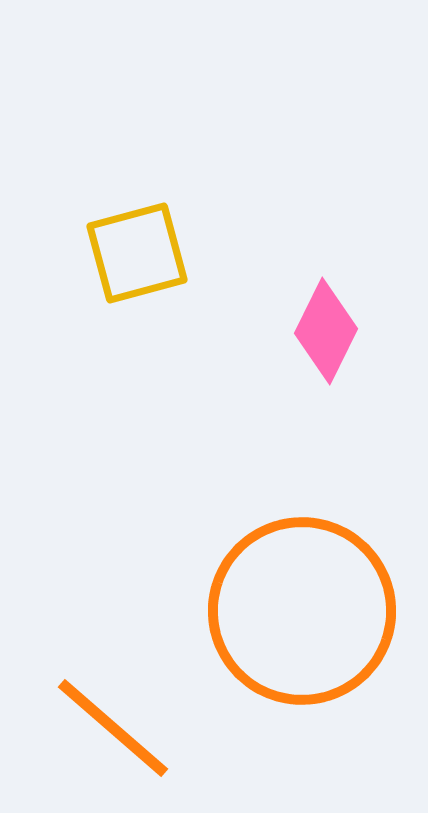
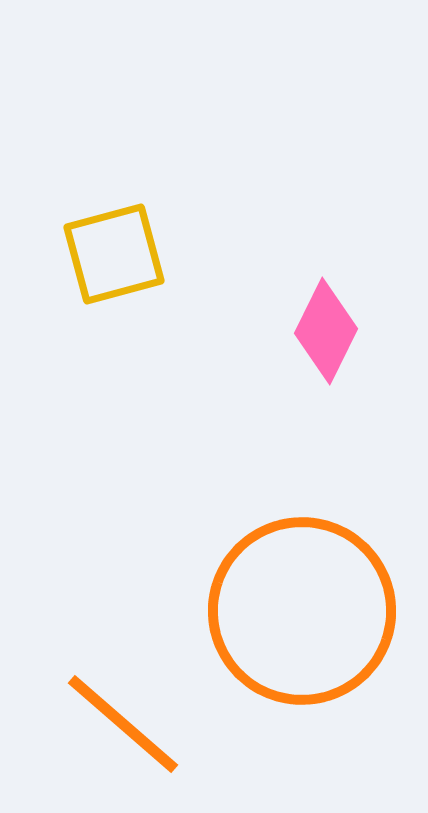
yellow square: moved 23 px left, 1 px down
orange line: moved 10 px right, 4 px up
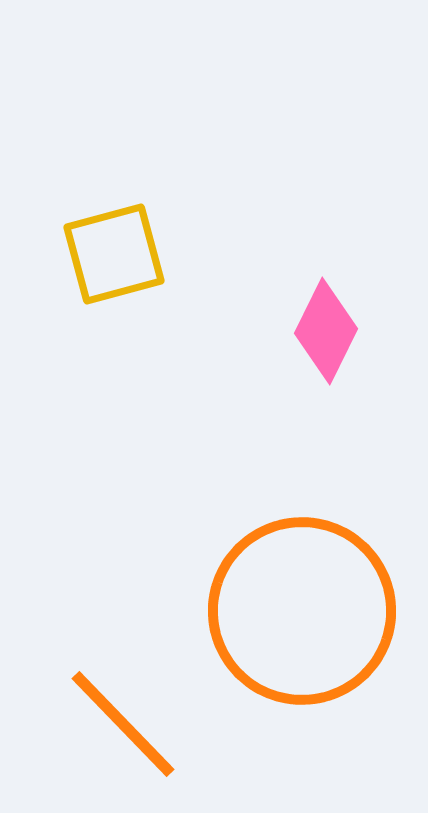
orange line: rotated 5 degrees clockwise
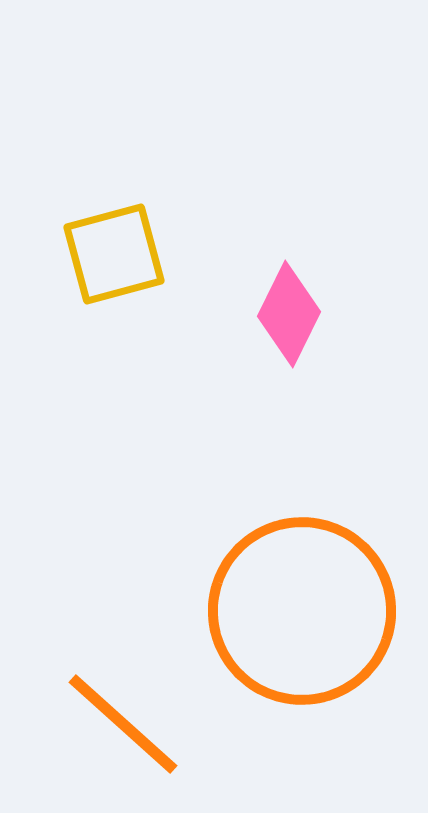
pink diamond: moved 37 px left, 17 px up
orange line: rotated 4 degrees counterclockwise
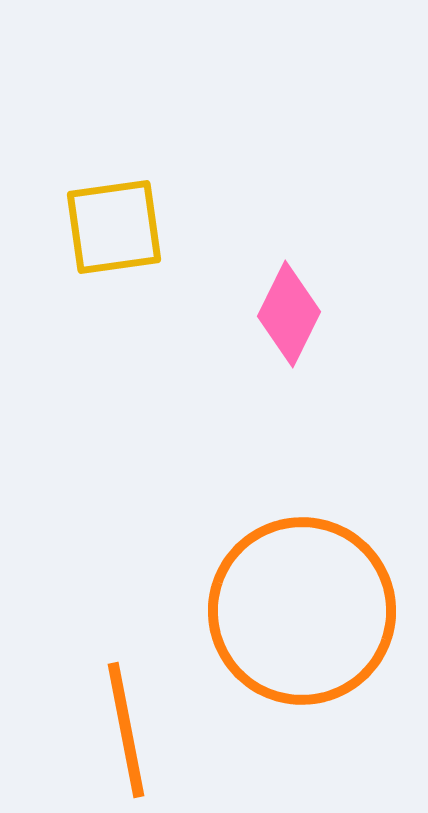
yellow square: moved 27 px up; rotated 7 degrees clockwise
orange line: moved 3 px right, 6 px down; rotated 37 degrees clockwise
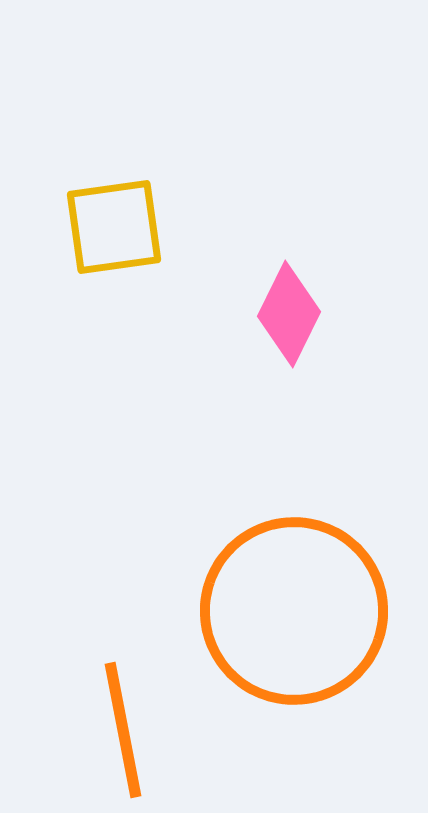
orange circle: moved 8 px left
orange line: moved 3 px left
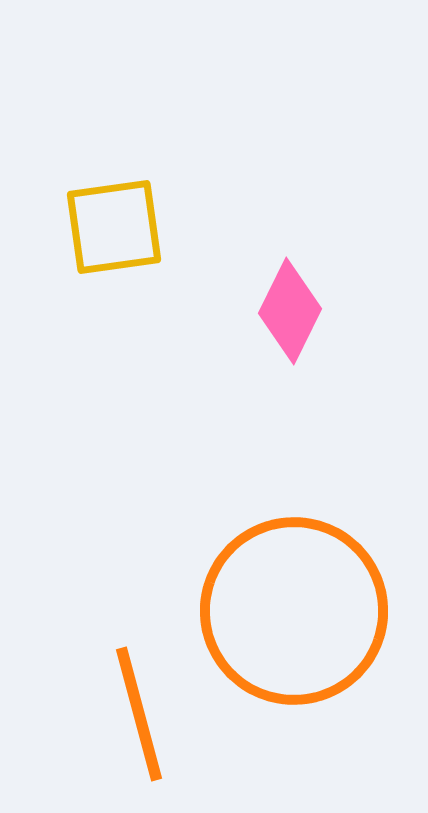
pink diamond: moved 1 px right, 3 px up
orange line: moved 16 px right, 16 px up; rotated 4 degrees counterclockwise
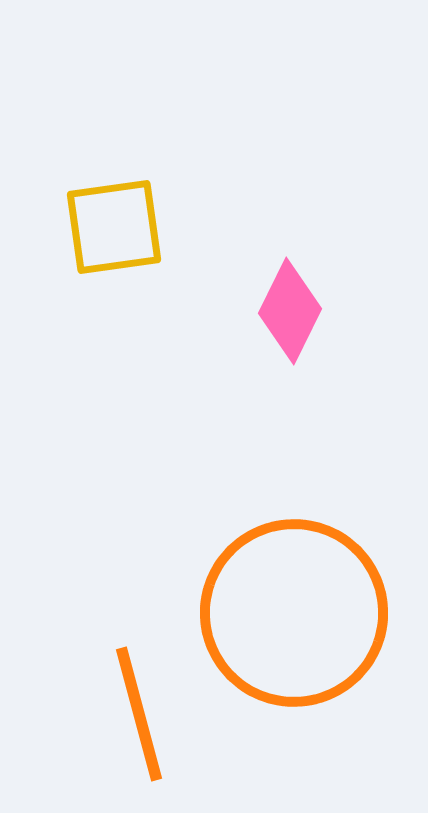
orange circle: moved 2 px down
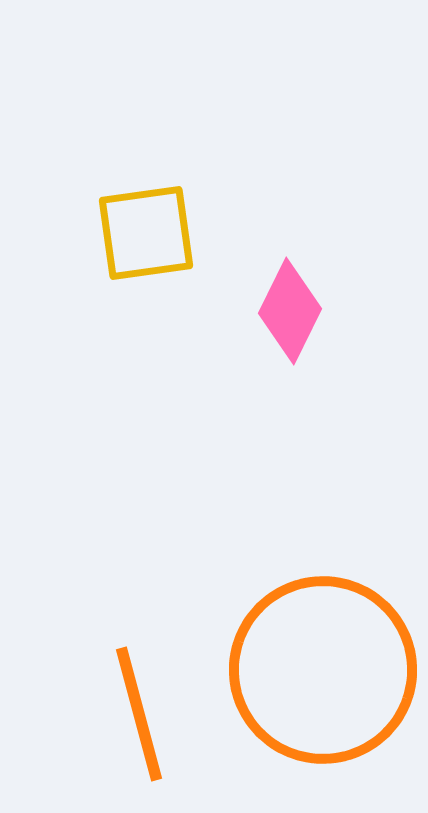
yellow square: moved 32 px right, 6 px down
orange circle: moved 29 px right, 57 px down
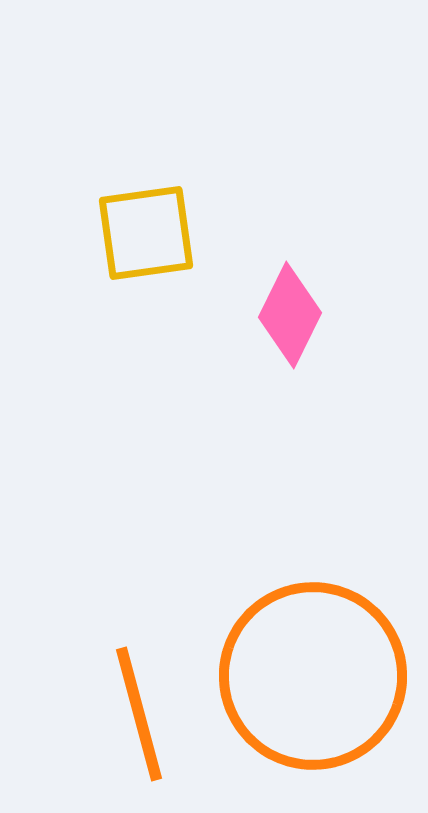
pink diamond: moved 4 px down
orange circle: moved 10 px left, 6 px down
